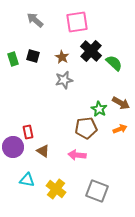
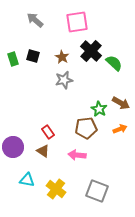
red rectangle: moved 20 px right; rotated 24 degrees counterclockwise
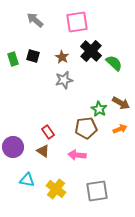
gray square: rotated 30 degrees counterclockwise
